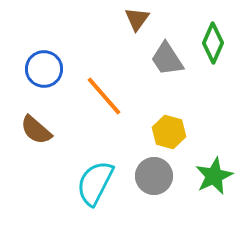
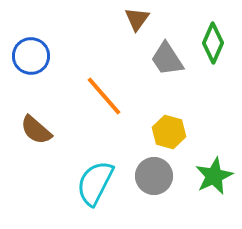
blue circle: moved 13 px left, 13 px up
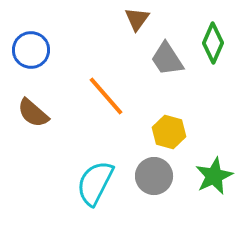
blue circle: moved 6 px up
orange line: moved 2 px right
brown semicircle: moved 3 px left, 17 px up
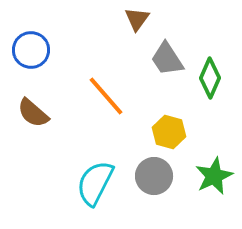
green diamond: moved 3 px left, 35 px down
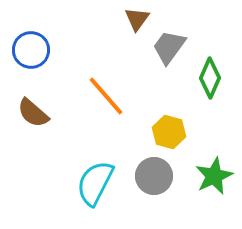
gray trapezoid: moved 2 px right, 12 px up; rotated 69 degrees clockwise
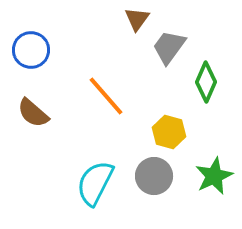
green diamond: moved 4 px left, 4 px down
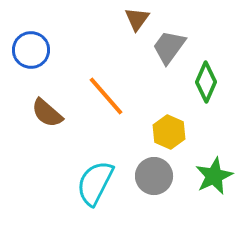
brown semicircle: moved 14 px right
yellow hexagon: rotated 8 degrees clockwise
